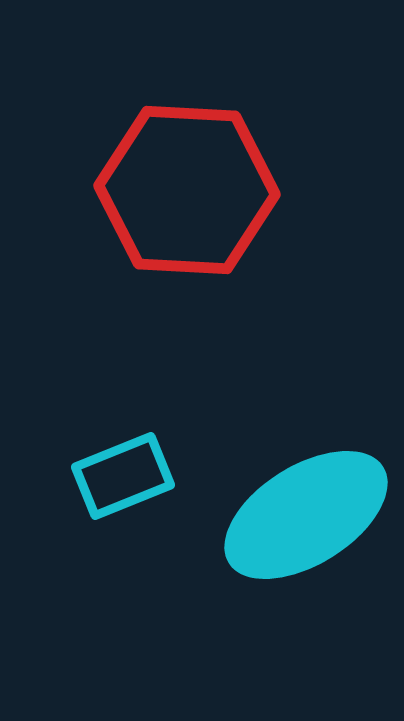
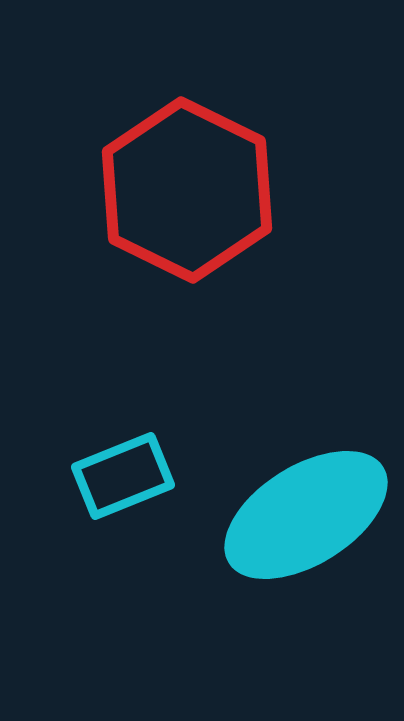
red hexagon: rotated 23 degrees clockwise
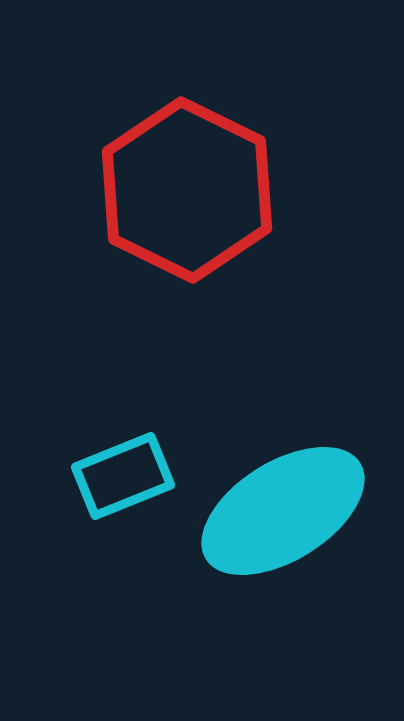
cyan ellipse: moved 23 px left, 4 px up
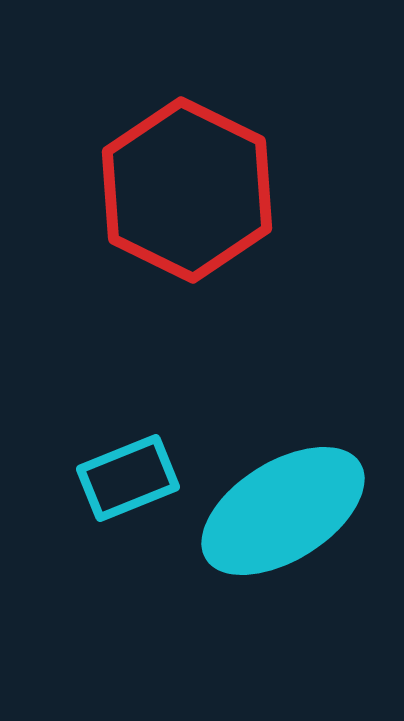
cyan rectangle: moved 5 px right, 2 px down
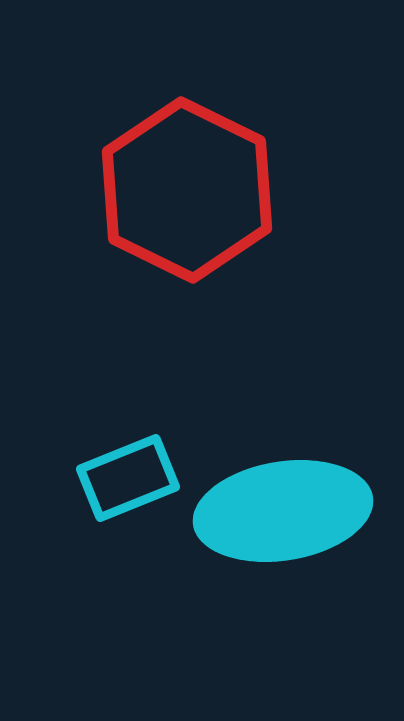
cyan ellipse: rotated 23 degrees clockwise
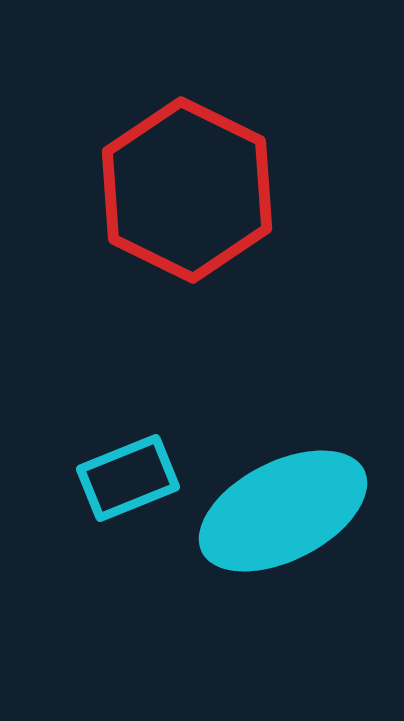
cyan ellipse: rotated 18 degrees counterclockwise
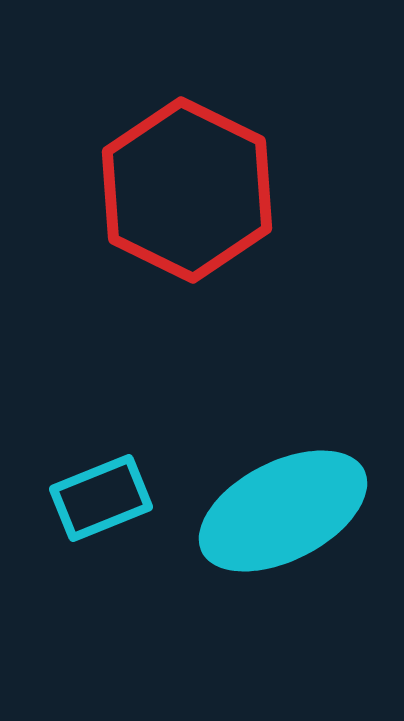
cyan rectangle: moved 27 px left, 20 px down
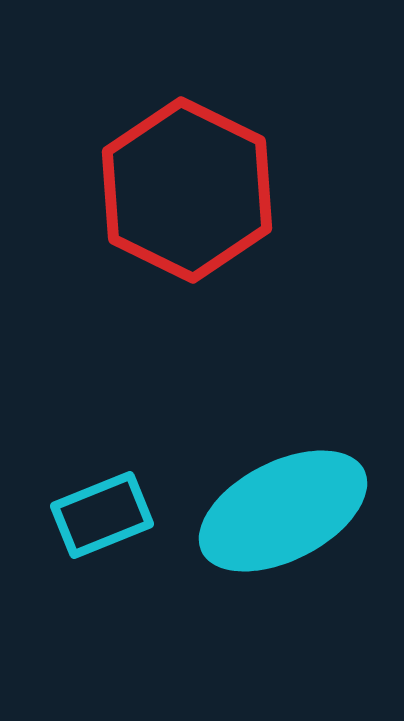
cyan rectangle: moved 1 px right, 17 px down
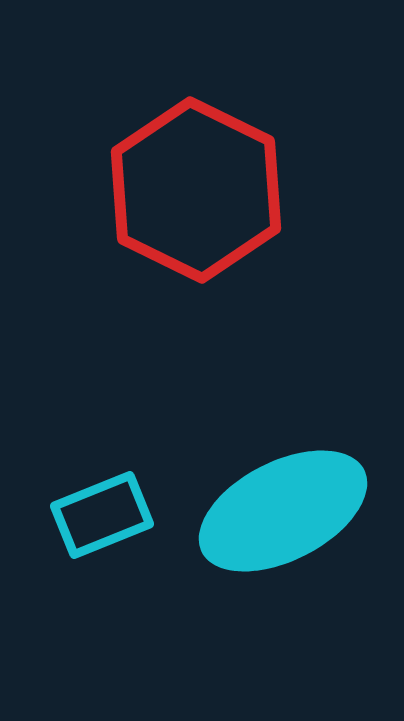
red hexagon: moved 9 px right
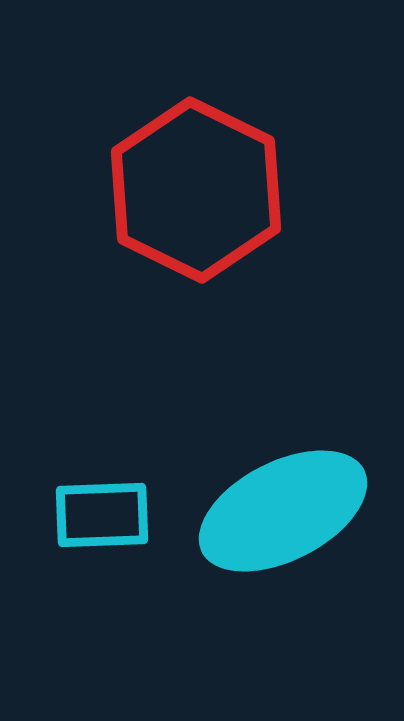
cyan rectangle: rotated 20 degrees clockwise
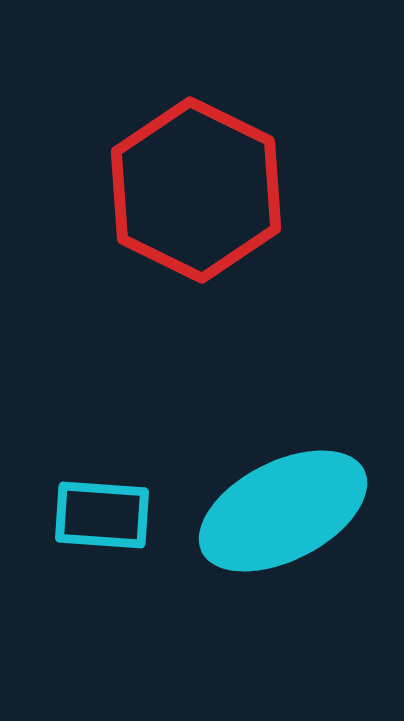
cyan rectangle: rotated 6 degrees clockwise
